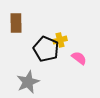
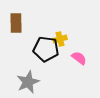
yellow cross: moved 1 px up
black pentagon: rotated 15 degrees counterclockwise
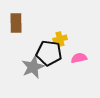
black pentagon: moved 3 px right, 4 px down
pink semicircle: rotated 49 degrees counterclockwise
gray star: moved 5 px right, 15 px up
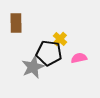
yellow cross: rotated 32 degrees counterclockwise
